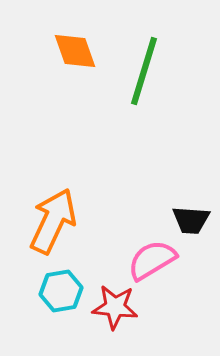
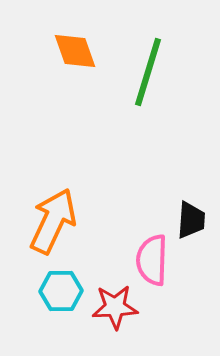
green line: moved 4 px right, 1 px down
black trapezoid: rotated 90 degrees counterclockwise
pink semicircle: rotated 57 degrees counterclockwise
cyan hexagon: rotated 9 degrees clockwise
red star: rotated 9 degrees counterclockwise
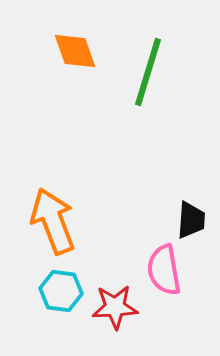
orange arrow: rotated 46 degrees counterclockwise
pink semicircle: moved 12 px right, 10 px down; rotated 12 degrees counterclockwise
cyan hexagon: rotated 9 degrees clockwise
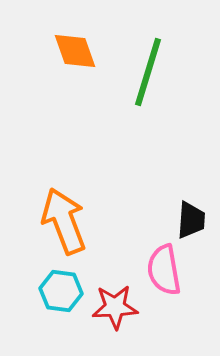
orange arrow: moved 11 px right
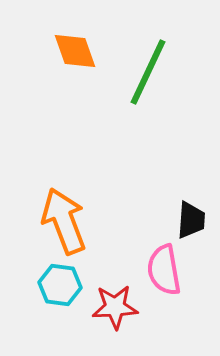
green line: rotated 8 degrees clockwise
cyan hexagon: moved 1 px left, 6 px up
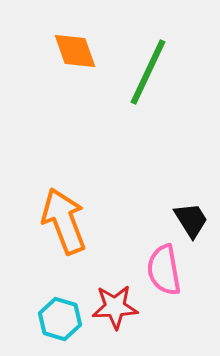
black trapezoid: rotated 36 degrees counterclockwise
cyan hexagon: moved 34 px down; rotated 9 degrees clockwise
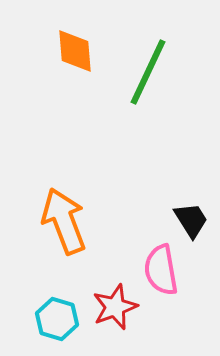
orange diamond: rotated 15 degrees clockwise
pink semicircle: moved 3 px left
red star: rotated 18 degrees counterclockwise
cyan hexagon: moved 3 px left
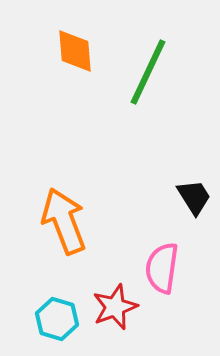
black trapezoid: moved 3 px right, 23 px up
pink semicircle: moved 1 px right, 2 px up; rotated 18 degrees clockwise
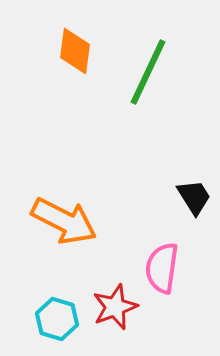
orange diamond: rotated 12 degrees clockwise
orange arrow: rotated 138 degrees clockwise
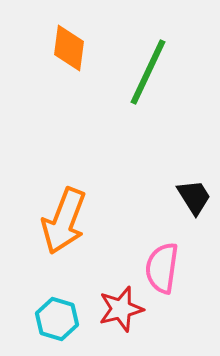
orange diamond: moved 6 px left, 3 px up
orange arrow: rotated 84 degrees clockwise
red star: moved 6 px right, 2 px down; rotated 6 degrees clockwise
